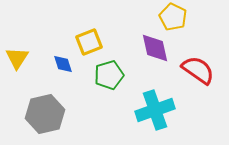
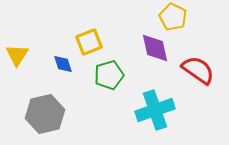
yellow triangle: moved 3 px up
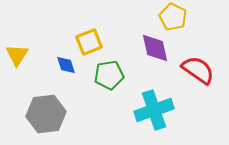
blue diamond: moved 3 px right, 1 px down
green pentagon: rotated 8 degrees clockwise
cyan cross: moved 1 px left
gray hexagon: moved 1 px right; rotated 6 degrees clockwise
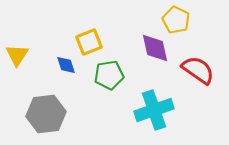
yellow pentagon: moved 3 px right, 3 px down
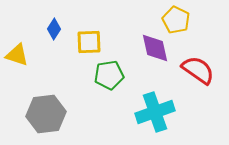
yellow square: rotated 20 degrees clockwise
yellow triangle: rotated 45 degrees counterclockwise
blue diamond: moved 12 px left, 36 px up; rotated 50 degrees clockwise
cyan cross: moved 1 px right, 2 px down
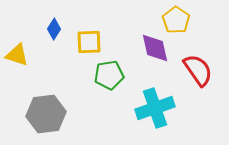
yellow pentagon: rotated 8 degrees clockwise
red semicircle: rotated 20 degrees clockwise
cyan cross: moved 4 px up
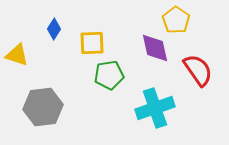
yellow square: moved 3 px right, 1 px down
gray hexagon: moved 3 px left, 7 px up
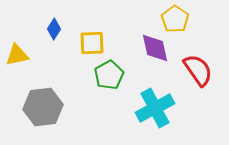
yellow pentagon: moved 1 px left, 1 px up
yellow triangle: rotated 30 degrees counterclockwise
green pentagon: rotated 20 degrees counterclockwise
cyan cross: rotated 9 degrees counterclockwise
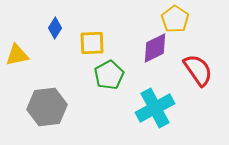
blue diamond: moved 1 px right, 1 px up
purple diamond: rotated 76 degrees clockwise
gray hexagon: moved 4 px right
